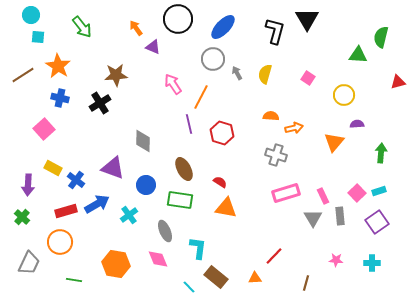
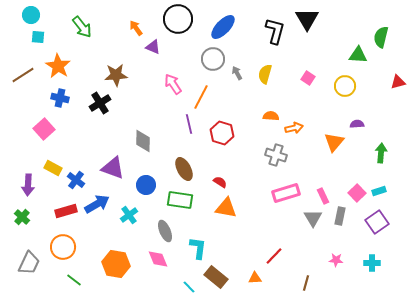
yellow circle at (344, 95): moved 1 px right, 9 px up
gray rectangle at (340, 216): rotated 18 degrees clockwise
orange circle at (60, 242): moved 3 px right, 5 px down
green line at (74, 280): rotated 28 degrees clockwise
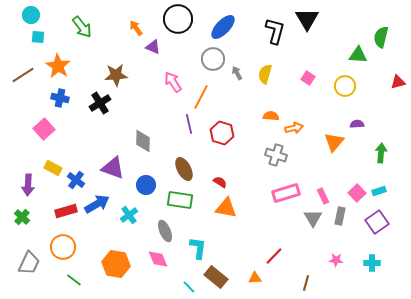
pink arrow at (173, 84): moved 2 px up
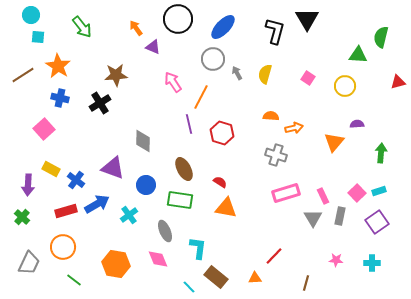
yellow rectangle at (53, 168): moved 2 px left, 1 px down
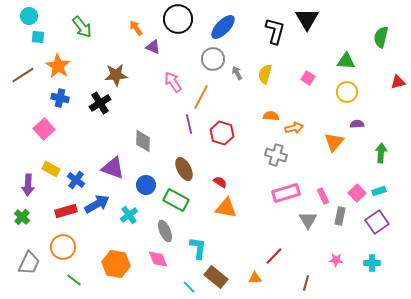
cyan circle at (31, 15): moved 2 px left, 1 px down
green triangle at (358, 55): moved 12 px left, 6 px down
yellow circle at (345, 86): moved 2 px right, 6 px down
green rectangle at (180, 200): moved 4 px left; rotated 20 degrees clockwise
gray triangle at (313, 218): moved 5 px left, 2 px down
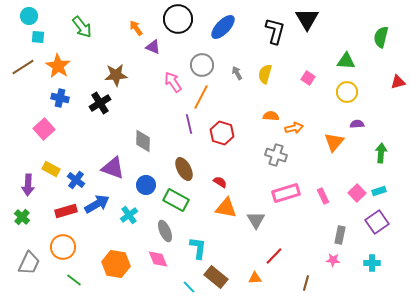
gray circle at (213, 59): moved 11 px left, 6 px down
brown line at (23, 75): moved 8 px up
gray rectangle at (340, 216): moved 19 px down
gray triangle at (308, 220): moved 52 px left
pink star at (336, 260): moved 3 px left
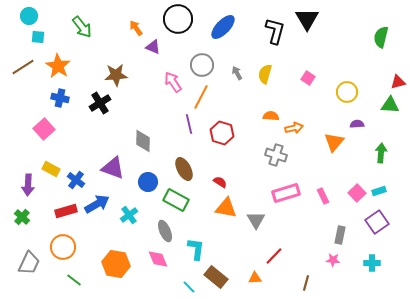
green triangle at (346, 61): moved 44 px right, 44 px down
blue circle at (146, 185): moved 2 px right, 3 px up
cyan L-shape at (198, 248): moved 2 px left, 1 px down
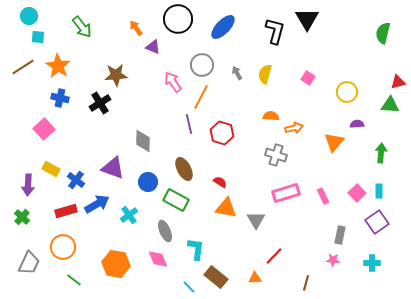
green semicircle at (381, 37): moved 2 px right, 4 px up
cyan rectangle at (379, 191): rotated 72 degrees counterclockwise
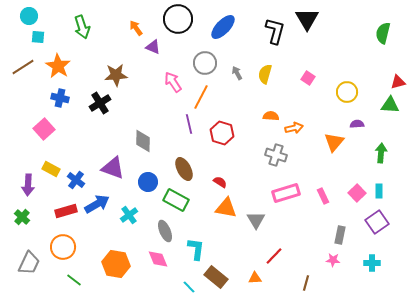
green arrow at (82, 27): rotated 20 degrees clockwise
gray circle at (202, 65): moved 3 px right, 2 px up
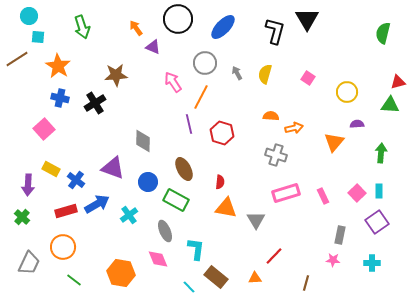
brown line at (23, 67): moved 6 px left, 8 px up
black cross at (100, 103): moved 5 px left
red semicircle at (220, 182): rotated 64 degrees clockwise
orange hexagon at (116, 264): moved 5 px right, 9 px down
